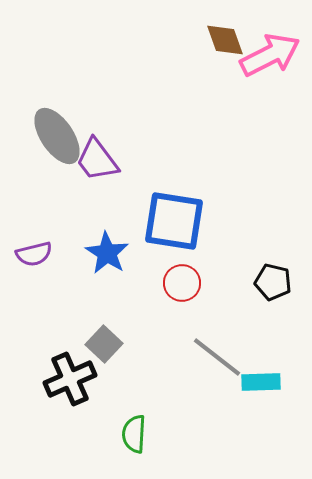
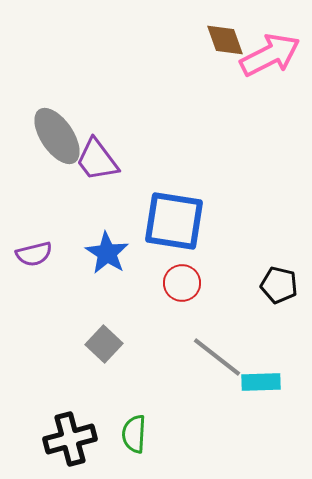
black pentagon: moved 6 px right, 3 px down
black cross: moved 60 px down; rotated 9 degrees clockwise
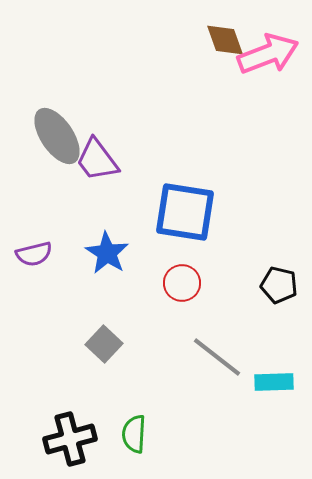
pink arrow: moved 2 px left, 1 px up; rotated 6 degrees clockwise
blue square: moved 11 px right, 9 px up
cyan rectangle: moved 13 px right
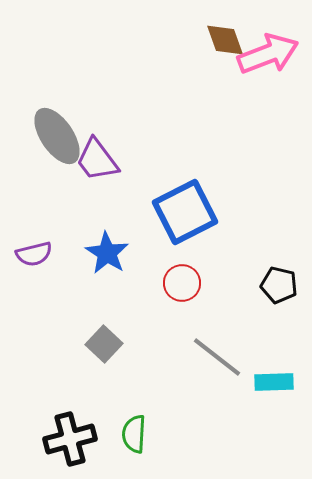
blue square: rotated 36 degrees counterclockwise
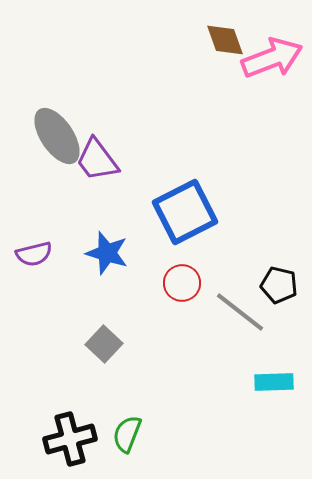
pink arrow: moved 4 px right, 4 px down
blue star: rotated 15 degrees counterclockwise
gray line: moved 23 px right, 45 px up
green semicircle: moved 7 px left; rotated 18 degrees clockwise
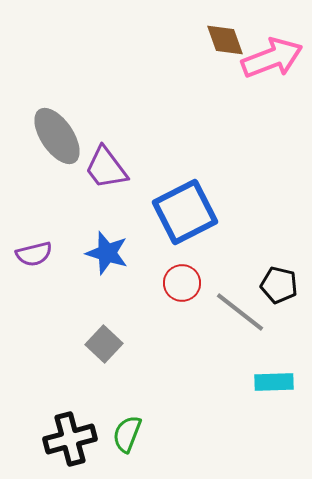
purple trapezoid: moved 9 px right, 8 px down
